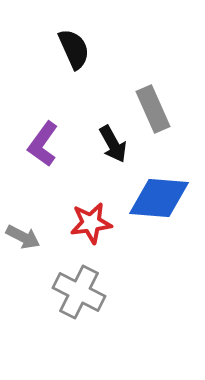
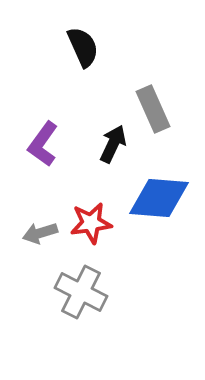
black semicircle: moved 9 px right, 2 px up
black arrow: rotated 126 degrees counterclockwise
gray arrow: moved 17 px right, 4 px up; rotated 136 degrees clockwise
gray cross: moved 2 px right
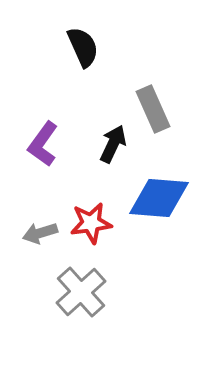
gray cross: rotated 21 degrees clockwise
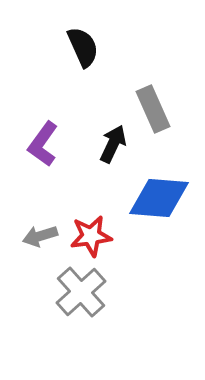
red star: moved 13 px down
gray arrow: moved 3 px down
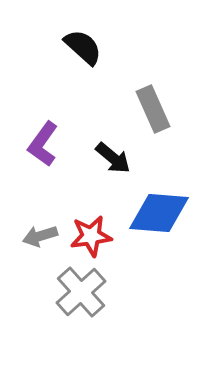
black semicircle: rotated 24 degrees counterclockwise
black arrow: moved 14 px down; rotated 105 degrees clockwise
blue diamond: moved 15 px down
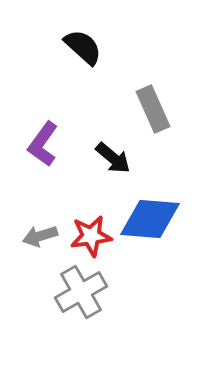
blue diamond: moved 9 px left, 6 px down
gray cross: rotated 12 degrees clockwise
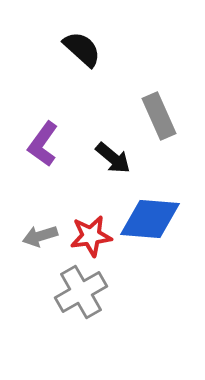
black semicircle: moved 1 px left, 2 px down
gray rectangle: moved 6 px right, 7 px down
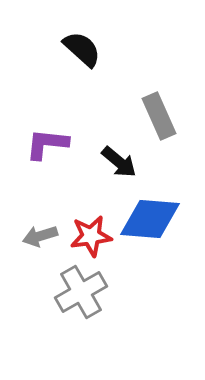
purple L-shape: moved 4 px right; rotated 60 degrees clockwise
black arrow: moved 6 px right, 4 px down
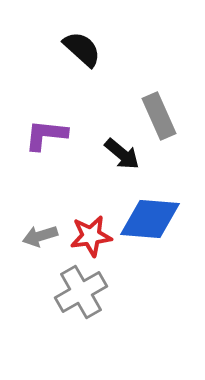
purple L-shape: moved 1 px left, 9 px up
black arrow: moved 3 px right, 8 px up
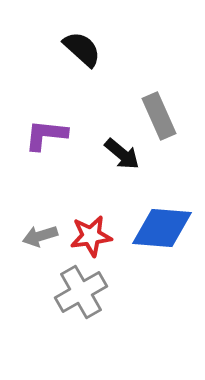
blue diamond: moved 12 px right, 9 px down
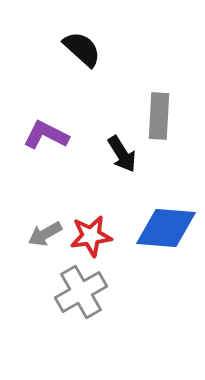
gray rectangle: rotated 27 degrees clockwise
purple L-shape: rotated 21 degrees clockwise
black arrow: rotated 18 degrees clockwise
blue diamond: moved 4 px right
gray arrow: moved 5 px right, 2 px up; rotated 12 degrees counterclockwise
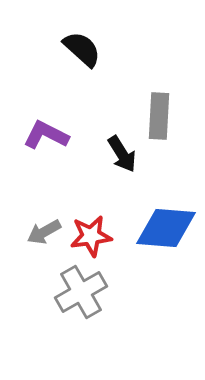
gray arrow: moved 1 px left, 2 px up
